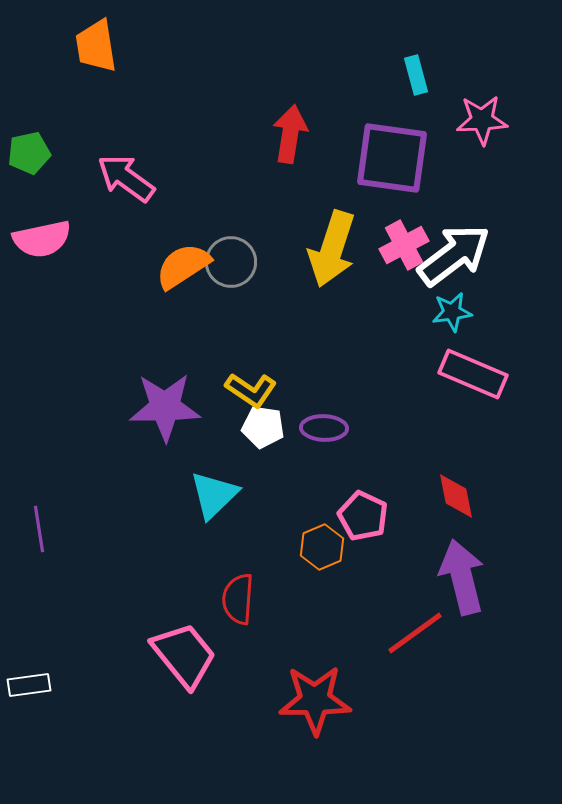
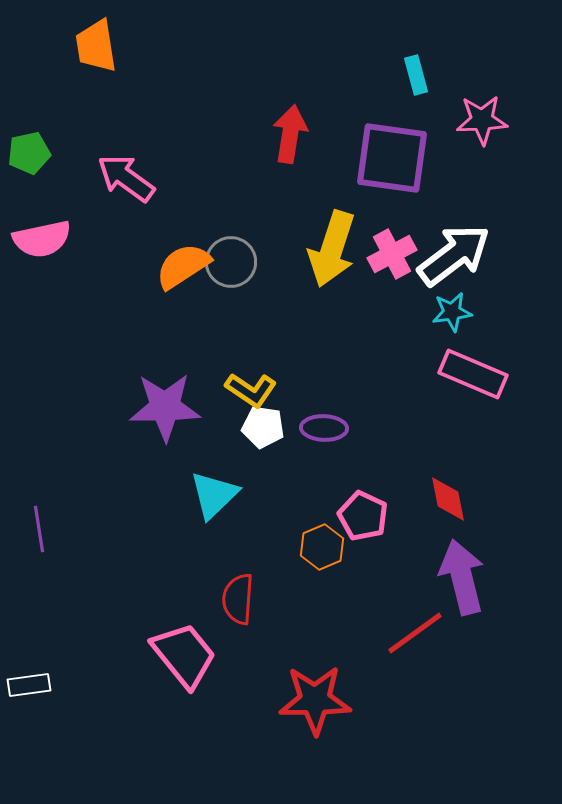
pink cross: moved 12 px left, 9 px down
red diamond: moved 8 px left, 3 px down
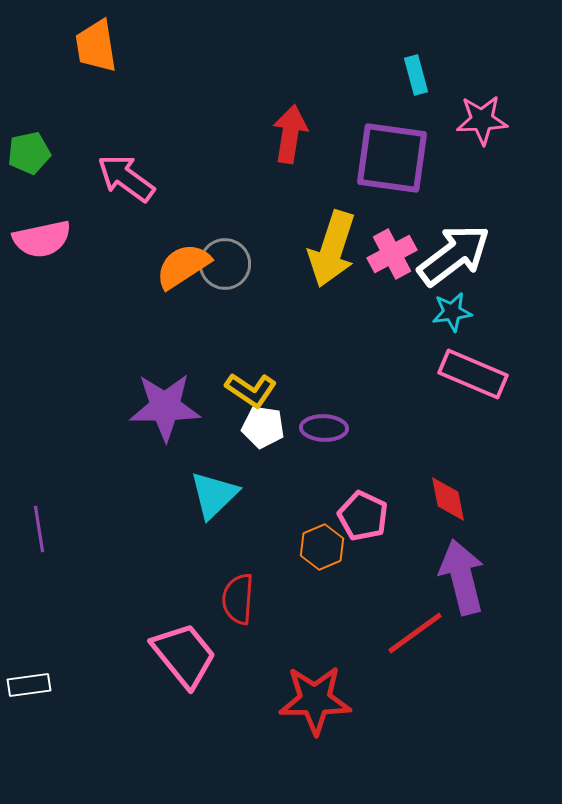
gray circle: moved 6 px left, 2 px down
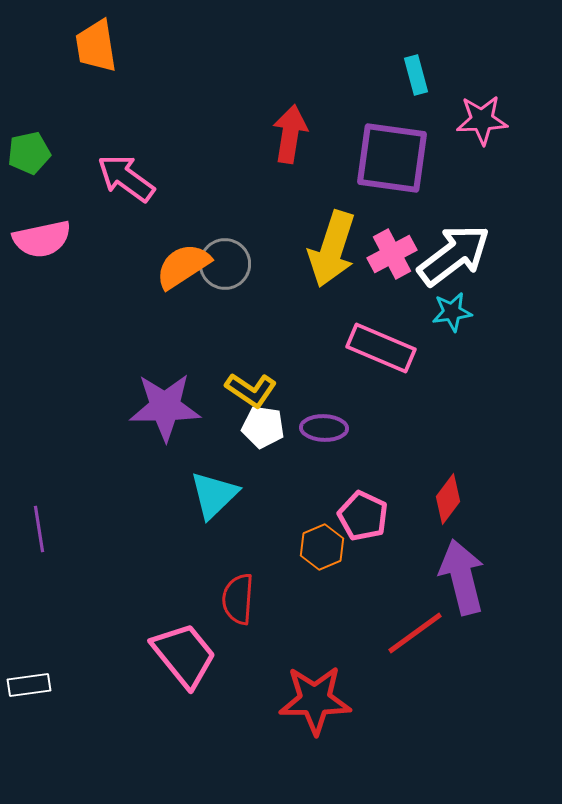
pink rectangle: moved 92 px left, 26 px up
red diamond: rotated 48 degrees clockwise
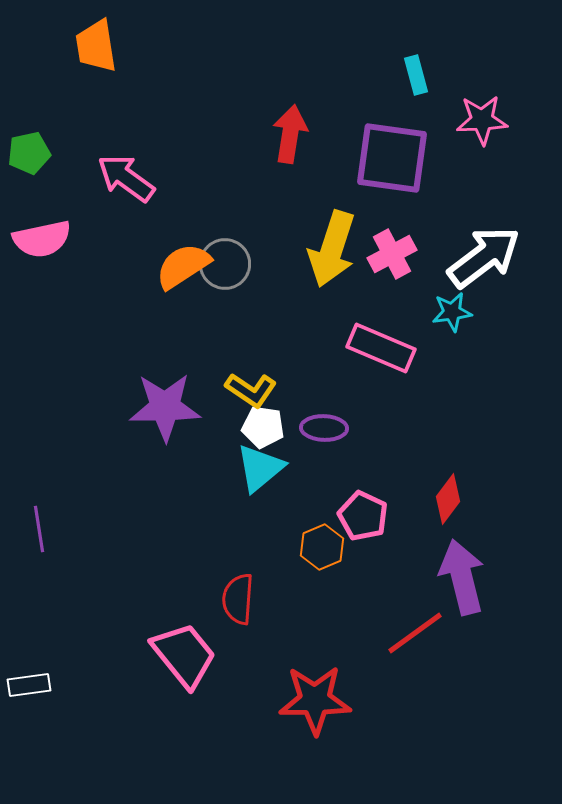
white arrow: moved 30 px right, 2 px down
cyan triangle: moved 46 px right, 27 px up; rotated 4 degrees clockwise
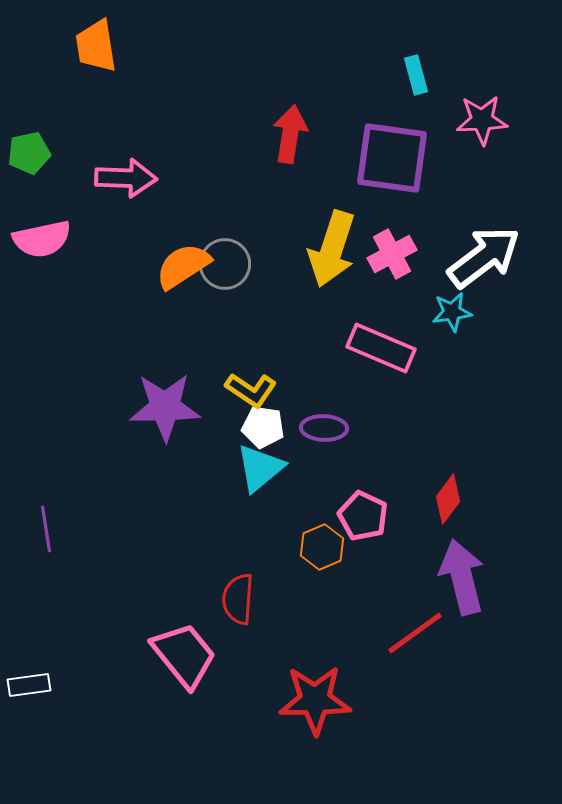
pink arrow: rotated 146 degrees clockwise
purple line: moved 7 px right
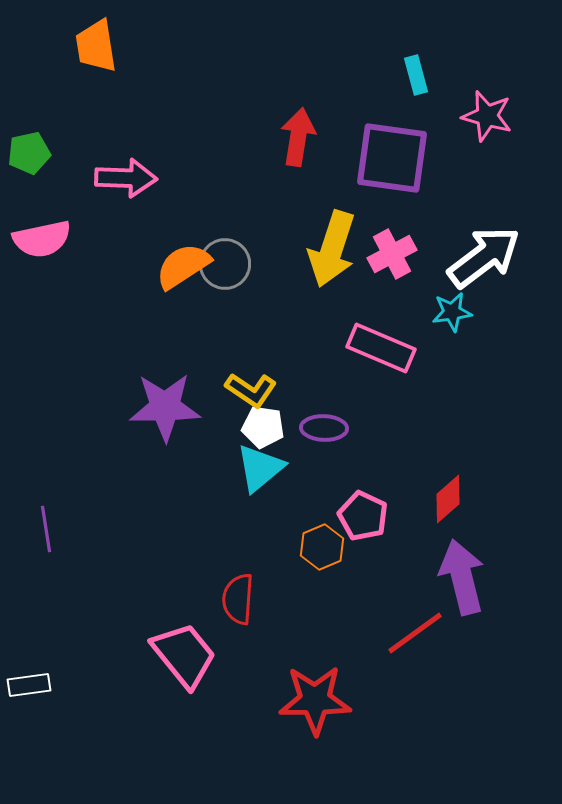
pink star: moved 5 px right, 4 px up; rotated 18 degrees clockwise
red arrow: moved 8 px right, 3 px down
red diamond: rotated 12 degrees clockwise
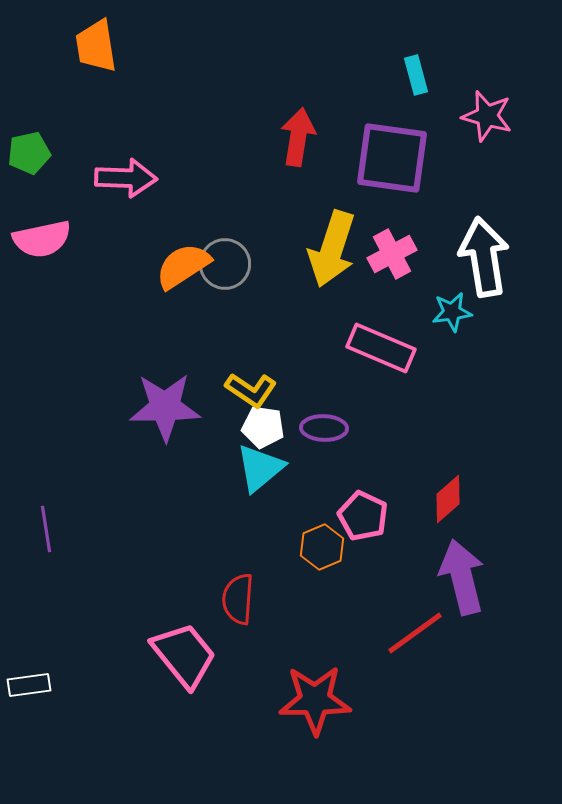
white arrow: rotated 62 degrees counterclockwise
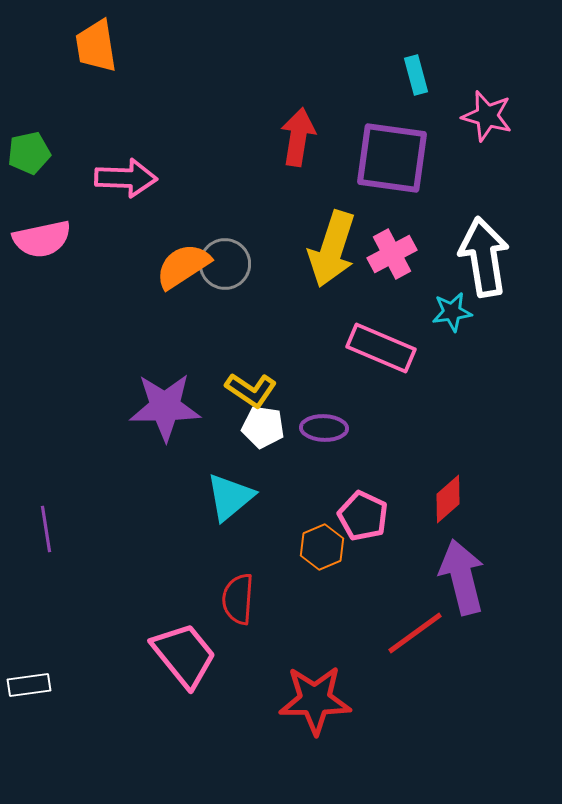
cyan triangle: moved 30 px left, 29 px down
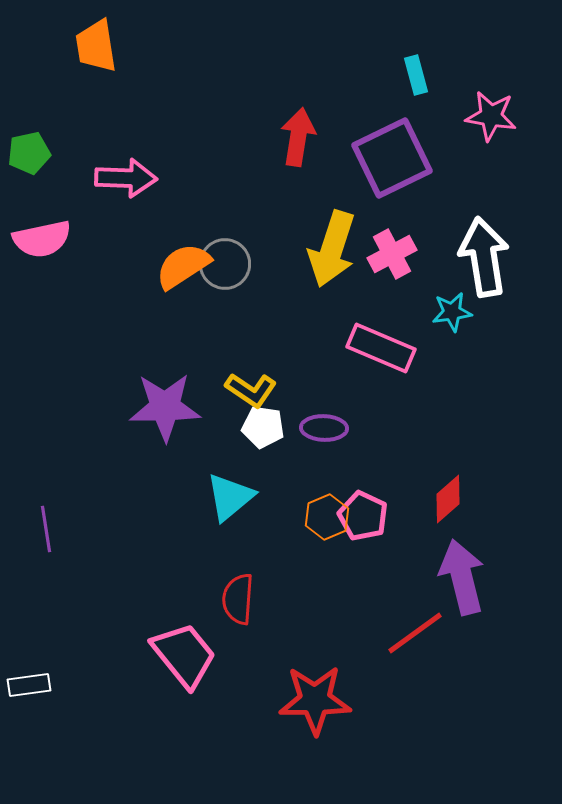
pink star: moved 4 px right; rotated 6 degrees counterclockwise
purple square: rotated 34 degrees counterclockwise
orange hexagon: moved 5 px right, 30 px up
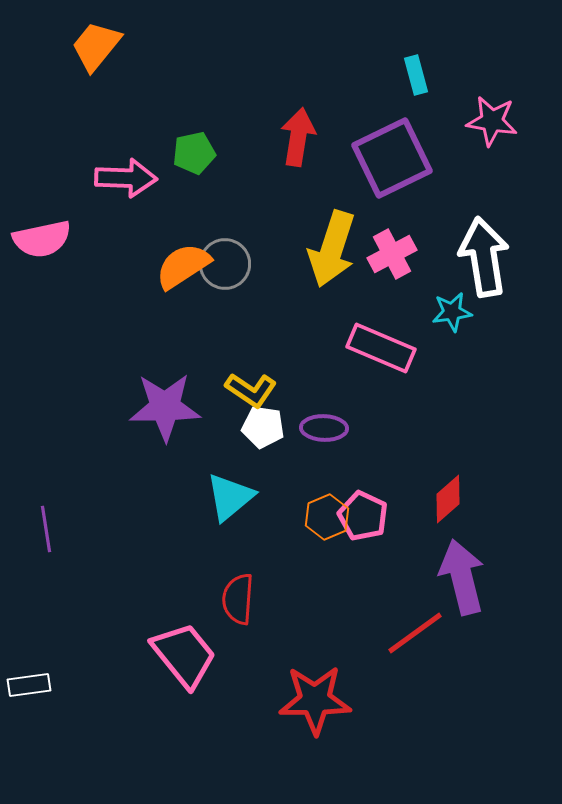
orange trapezoid: rotated 48 degrees clockwise
pink star: moved 1 px right, 5 px down
green pentagon: moved 165 px right
